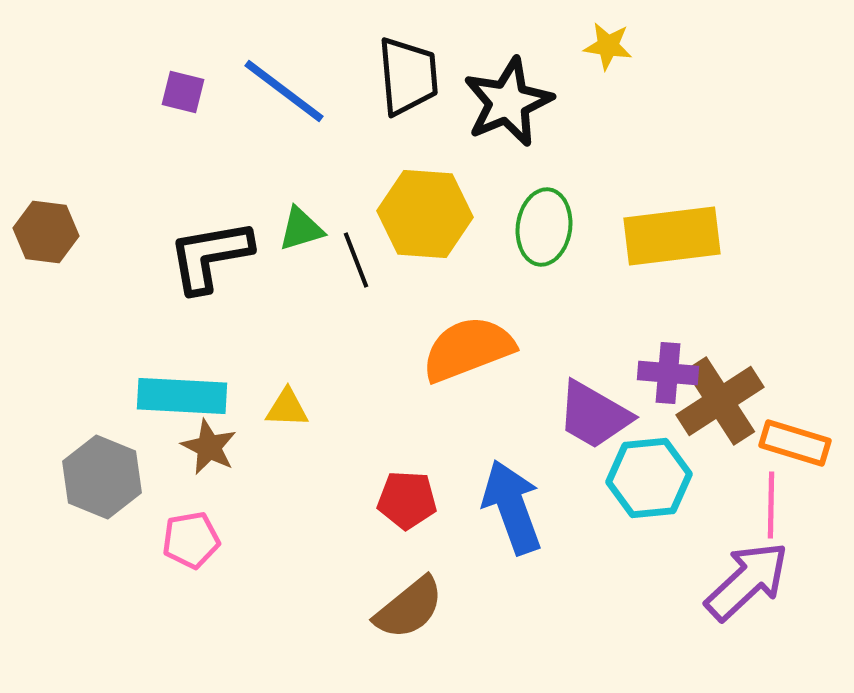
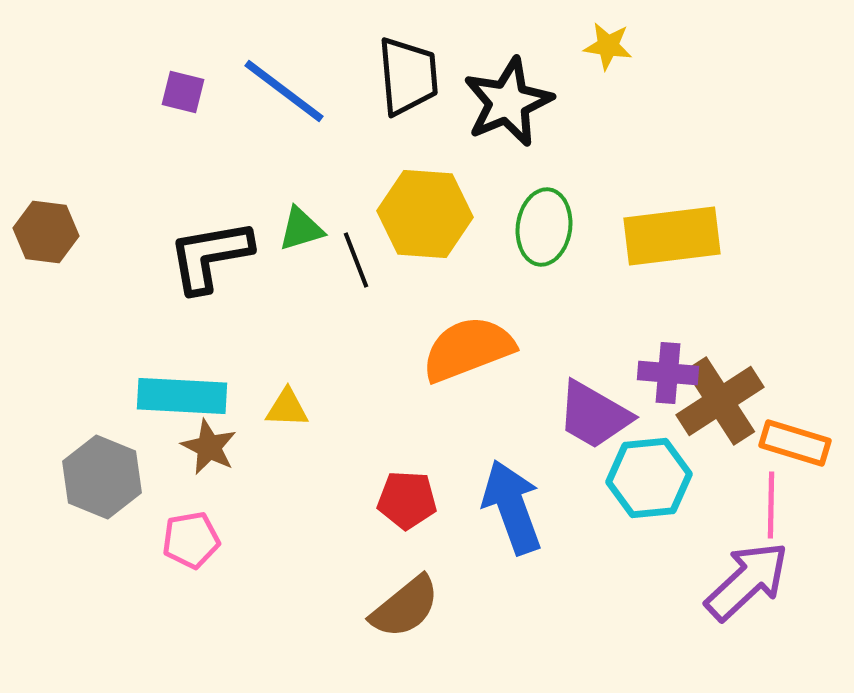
brown semicircle: moved 4 px left, 1 px up
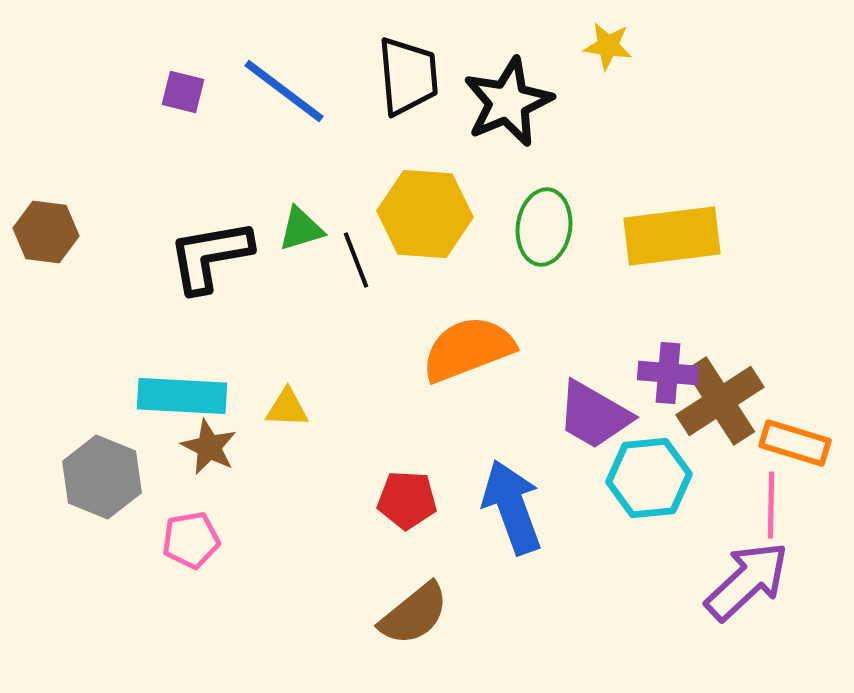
brown semicircle: moved 9 px right, 7 px down
